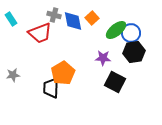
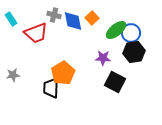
red trapezoid: moved 4 px left
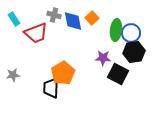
cyan rectangle: moved 3 px right
green ellipse: rotated 45 degrees counterclockwise
black square: moved 3 px right, 8 px up
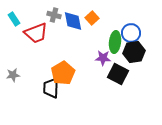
green ellipse: moved 1 px left, 12 px down
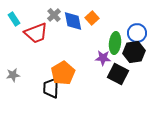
gray cross: rotated 32 degrees clockwise
blue circle: moved 6 px right
green ellipse: moved 1 px down
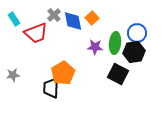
purple star: moved 8 px left, 11 px up
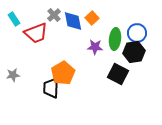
green ellipse: moved 4 px up
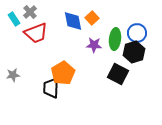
gray cross: moved 24 px left, 3 px up
purple star: moved 1 px left, 2 px up
black hexagon: rotated 10 degrees counterclockwise
